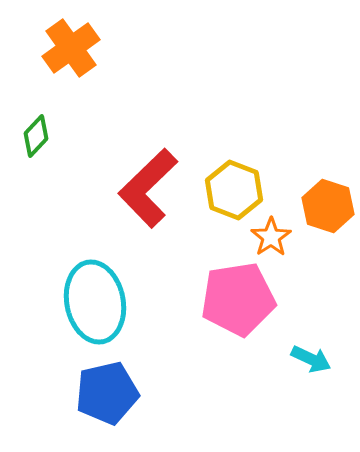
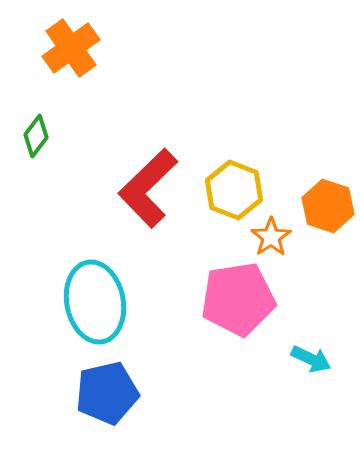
green diamond: rotated 6 degrees counterclockwise
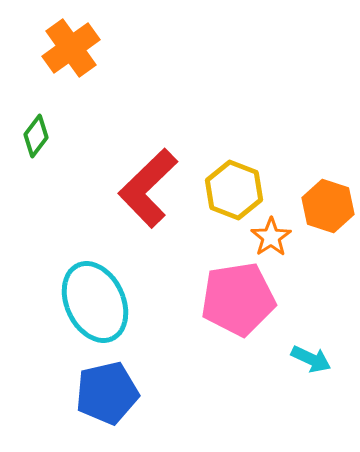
cyan ellipse: rotated 14 degrees counterclockwise
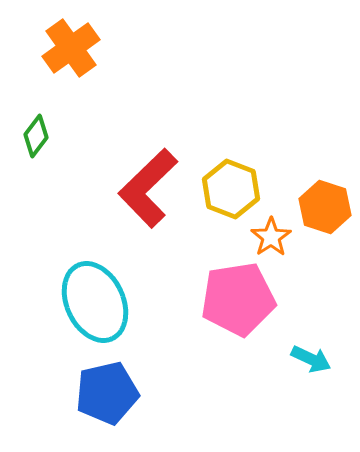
yellow hexagon: moved 3 px left, 1 px up
orange hexagon: moved 3 px left, 1 px down
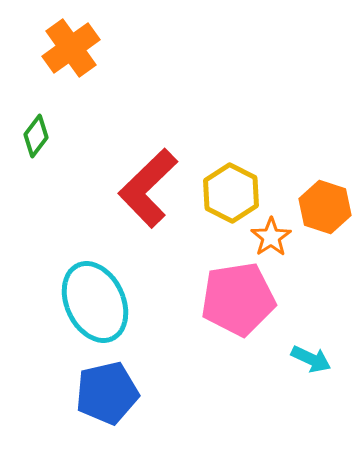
yellow hexagon: moved 4 px down; rotated 6 degrees clockwise
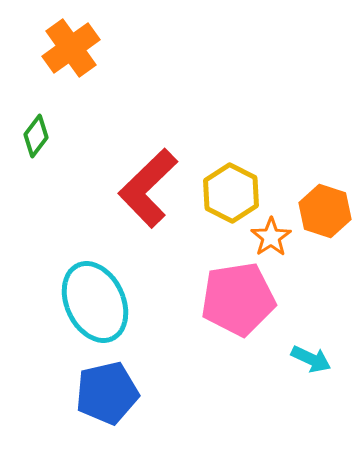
orange hexagon: moved 4 px down
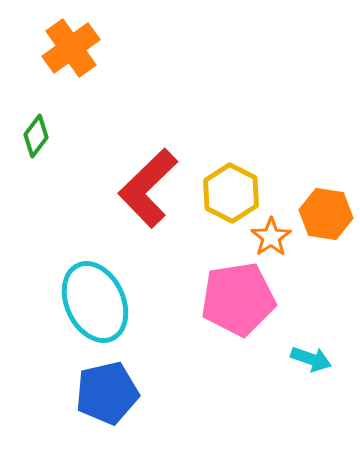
orange hexagon: moved 1 px right, 3 px down; rotated 9 degrees counterclockwise
cyan arrow: rotated 6 degrees counterclockwise
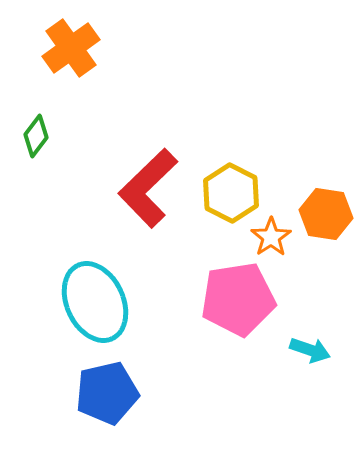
cyan arrow: moved 1 px left, 9 px up
